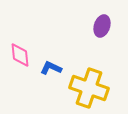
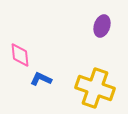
blue L-shape: moved 10 px left, 11 px down
yellow cross: moved 6 px right
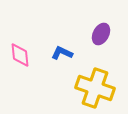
purple ellipse: moved 1 px left, 8 px down; rotated 10 degrees clockwise
blue L-shape: moved 21 px right, 26 px up
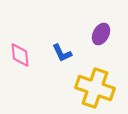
blue L-shape: rotated 140 degrees counterclockwise
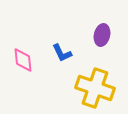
purple ellipse: moved 1 px right, 1 px down; rotated 15 degrees counterclockwise
pink diamond: moved 3 px right, 5 px down
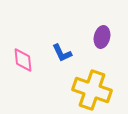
purple ellipse: moved 2 px down
yellow cross: moved 3 px left, 2 px down
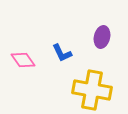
pink diamond: rotated 30 degrees counterclockwise
yellow cross: rotated 9 degrees counterclockwise
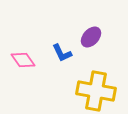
purple ellipse: moved 11 px left; rotated 30 degrees clockwise
yellow cross: moved 4 px right, 1 px down
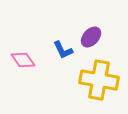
blue L-shape: moved 1 px right, 3 px up
yellow cross: moved 3 px right, 11 px up
